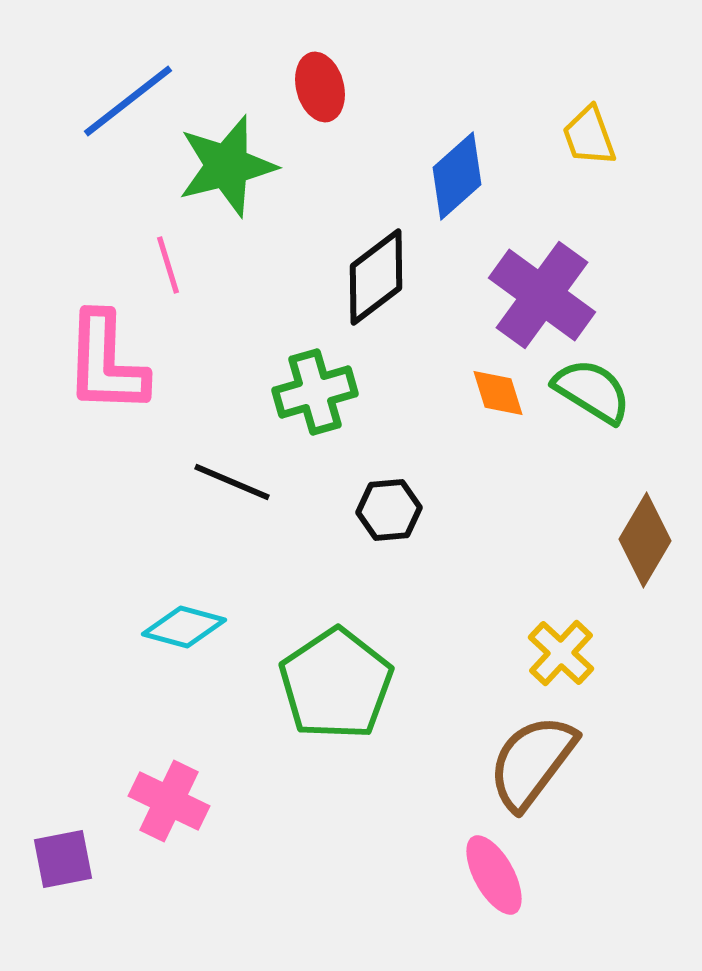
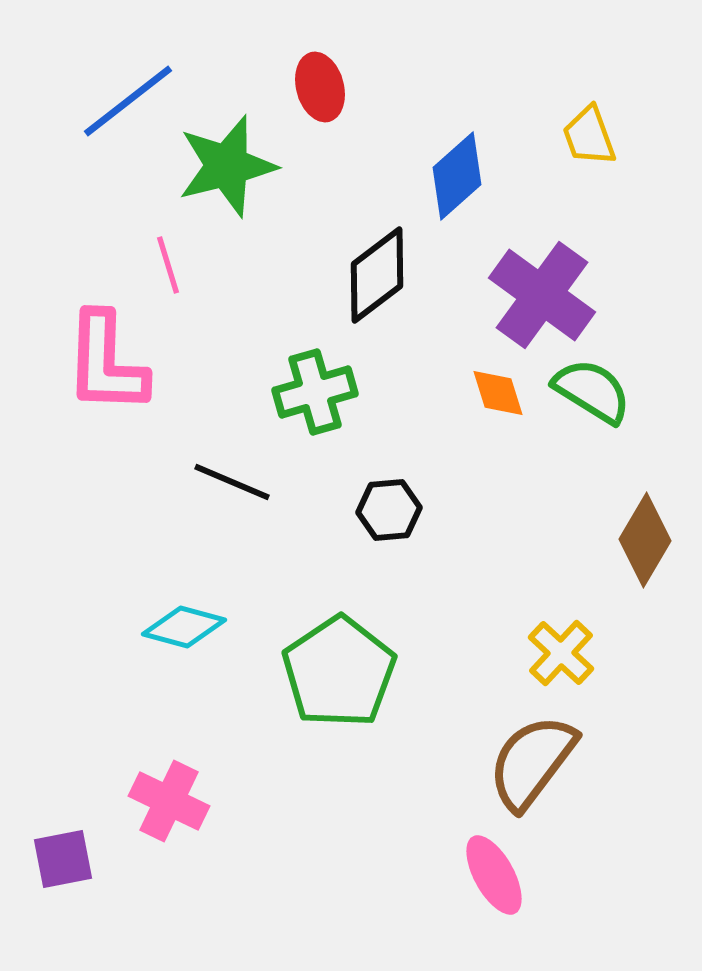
black diamond: moved 1 px right, 2 px up
green pentagon: moved 3 px right, 12 px up
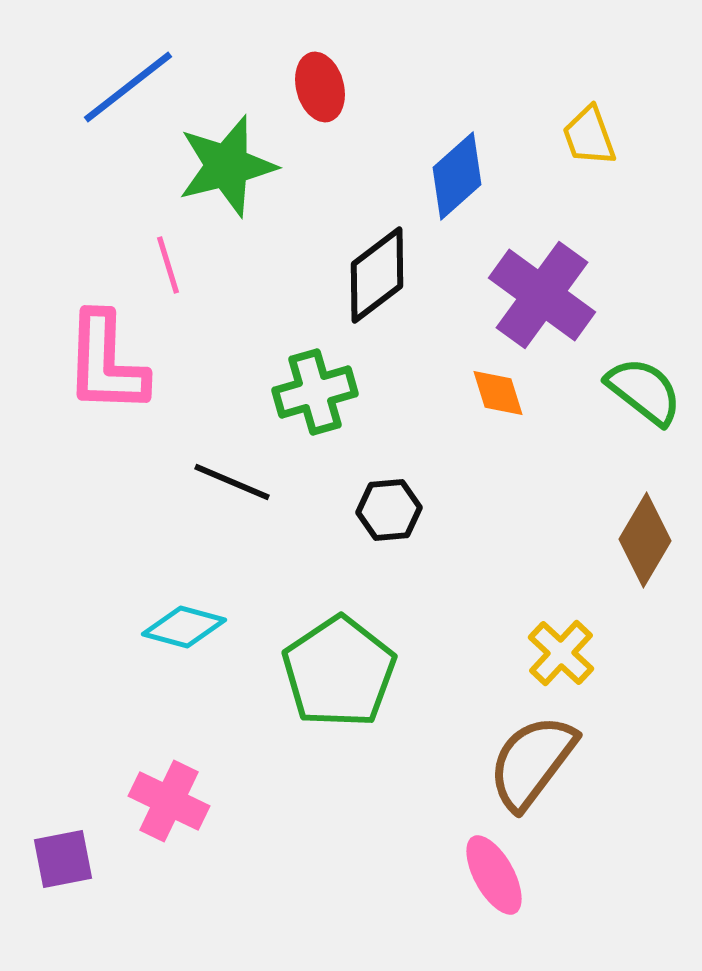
blue line: moved 14 px up
green semicircle: moved 52 px right; rotated 6 degrees clockwise
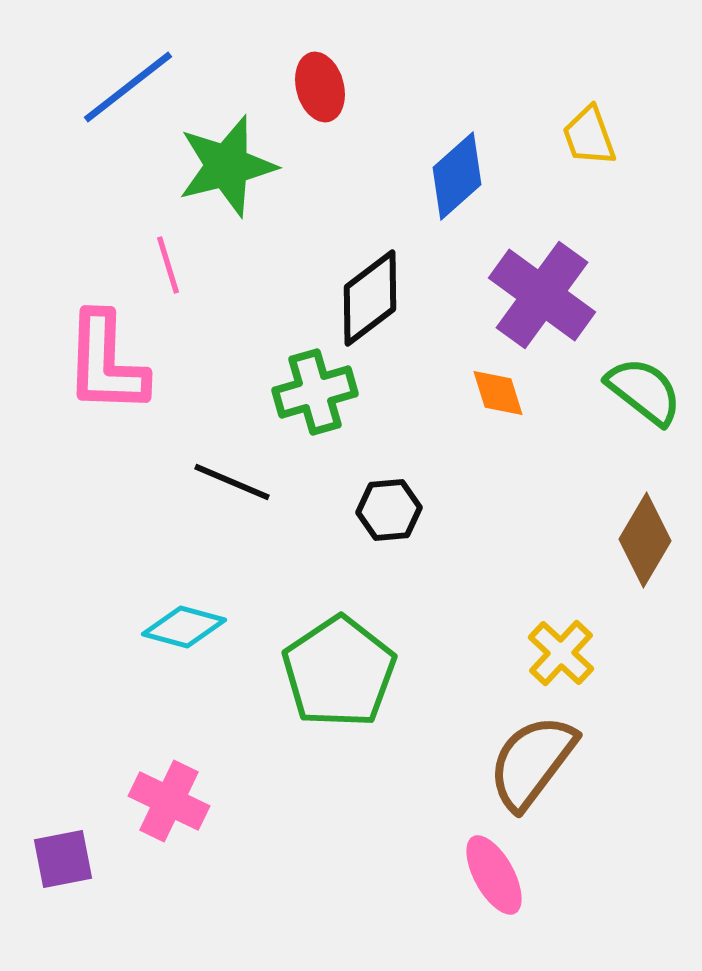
black diamond: moved 7 px left, 23 px down
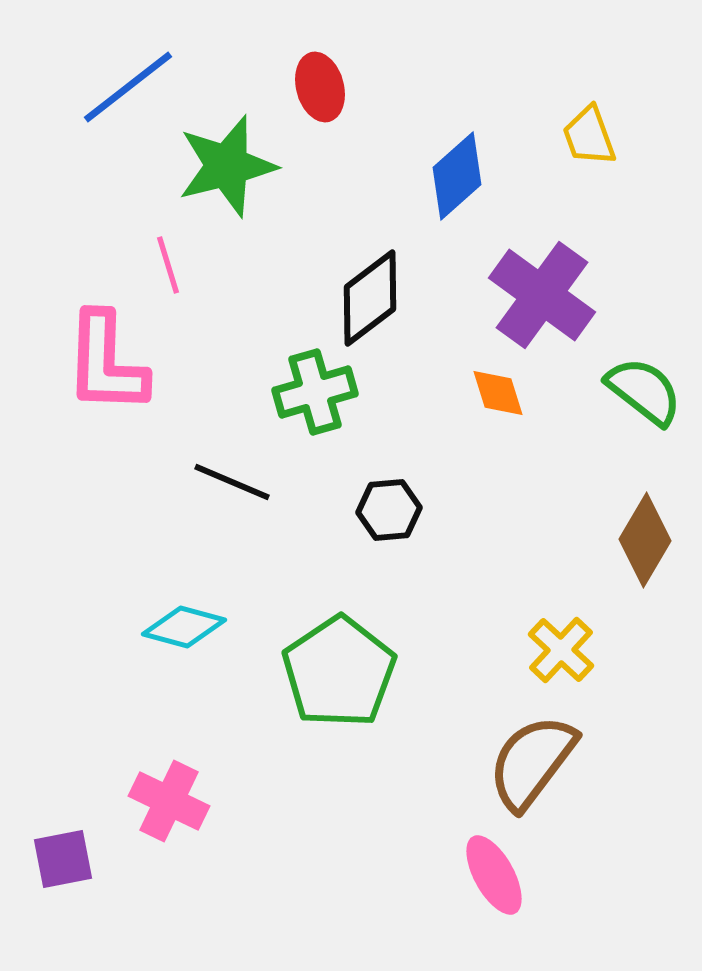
yellow cross: moved 3 px up
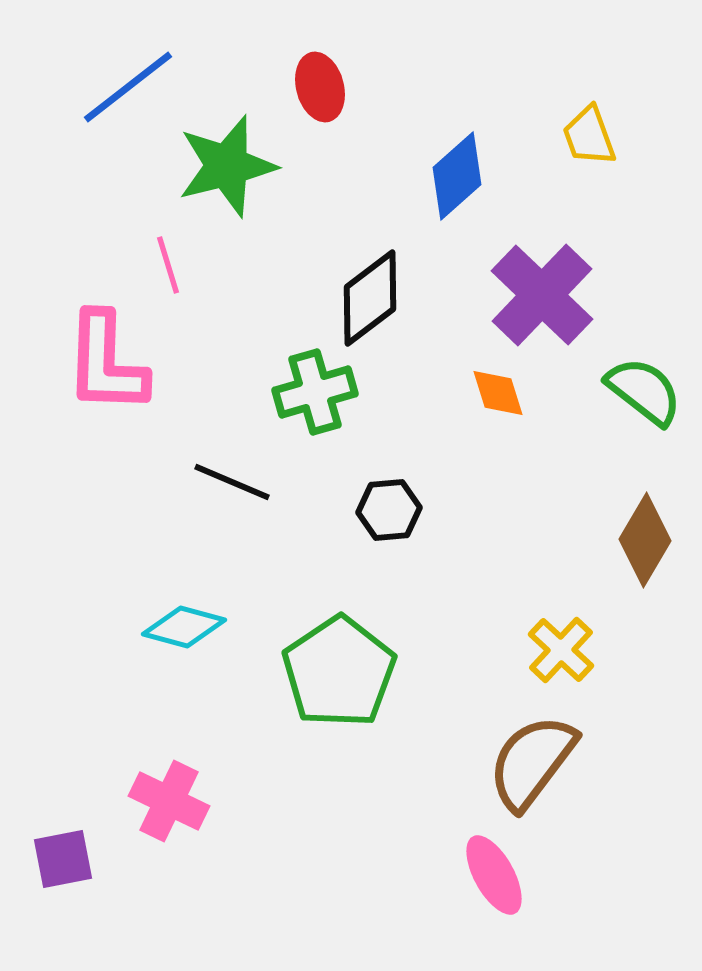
purple cross: rotated 8 degrees clockwise
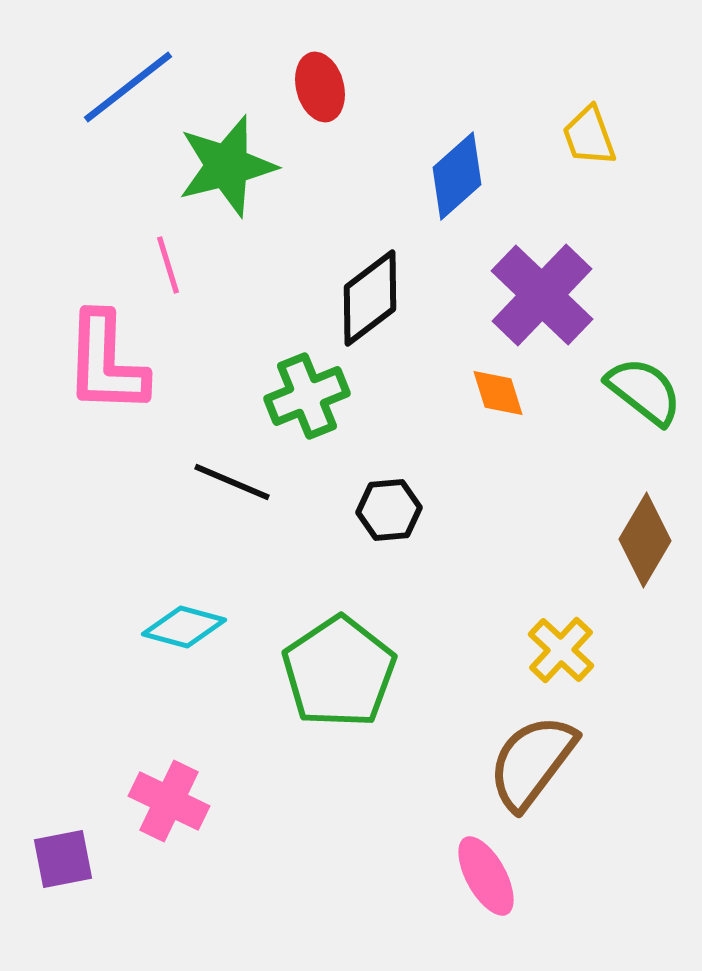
green cross: moved 8 px left, 4 px down; rotated 6 degrees counterclockwise
pink ellipse: moved 8 px left, 1 px down
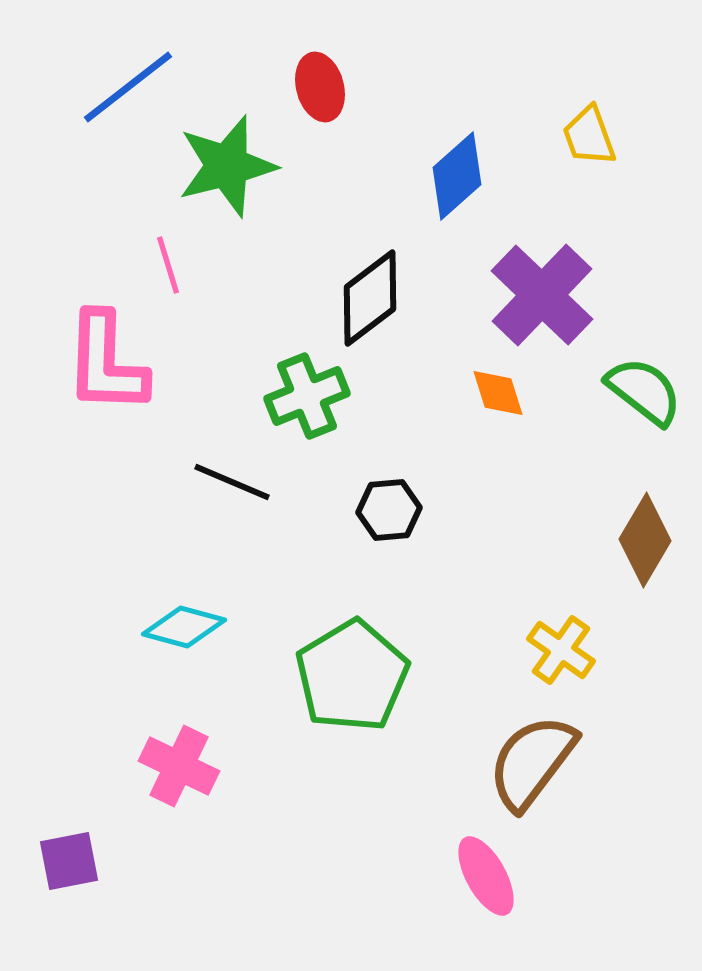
yellow cross: rotated 8 degrees counterclockwise
green pentagon: moved 13 px right, 4 px down; rotated 3 degrees clockwise
pink cross: moved 10 px right, 35 px up
purple square: moved 6 px right, 2 px down
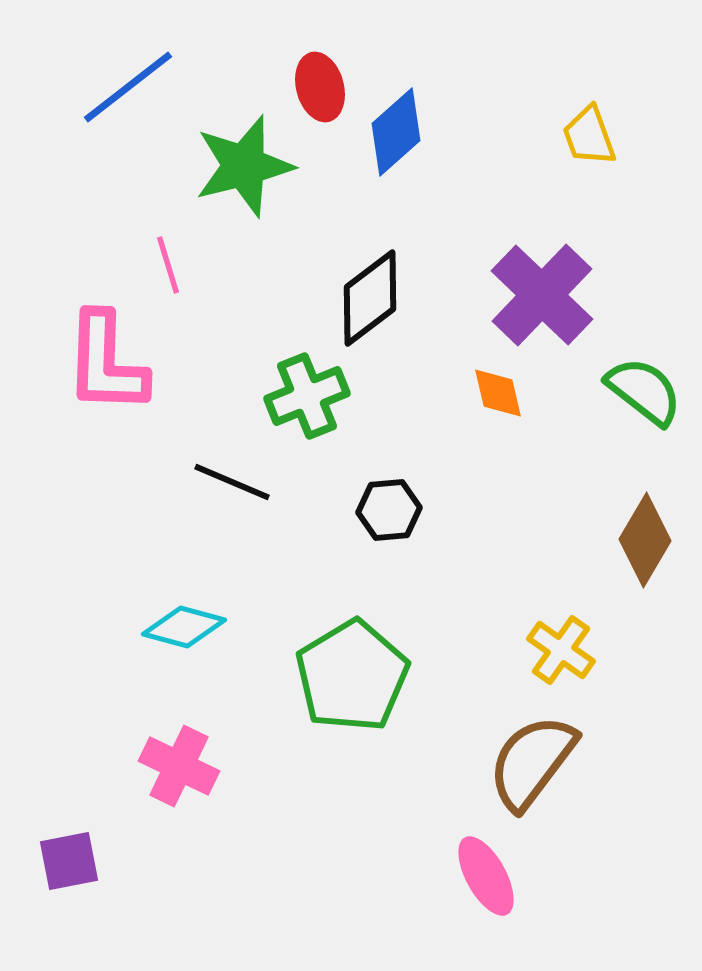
green star: moved 17 px right
blue diamond: moved 61 px left, 44 px up
orange diamond: rotated 4 degrees clockwise
